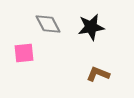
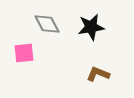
gray diamond: moved 1 px left
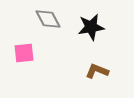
gray diamond: moved 1 px right, 5 px up
brown L-shape: moved 1 px left, 3 px up
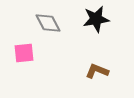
gray diamond: moved 4 px down
black star: moved 5 px right, 8 px up
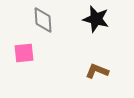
black star: rotated 24 degrees clockwise
gray diamond: moved 5 px left, 3 px up; rotated 24 degrees clockwise
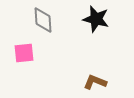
brown L-shape: moved 2 px left, 11 px down
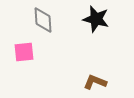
pink square: moved 1 px up
